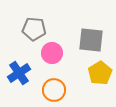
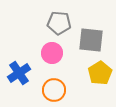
gray pentagon: moved 25 px right, 6 px up
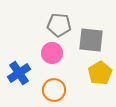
gray pentagon: moved 2 px down
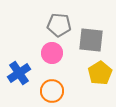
orange circle: moved 2 px left, 1 px down
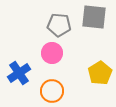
gray square: moved 3 px right, 23 px up
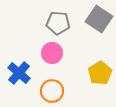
gray square: moved 5 px right, 2 px down; rotated 28 degrees clockwise
gray pentagon: moved 1 px left, 2 px up
blue cross: rotated 15 degrees counterclockwise
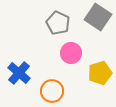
gray square: moved 1 px left, 2 px up
gray pentagon: rotated 20 degrees clockwise
pink circle: moved 19 px right
yellow pentagon: rotated 15 degrees clockwise
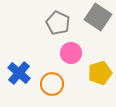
orange circle: moved 7 px up
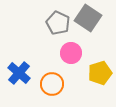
gray square: moved 10 px left, 1 px down
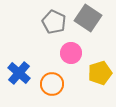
gray pentagon: moved 4 px left, 1 px up
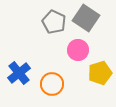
gray square: moved 2 px left
pink circle: moved 7 px right, 3 px up
blue cross: rotated 10 degrees clockwise
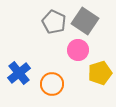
gray square: moved 1 px left, 3 px down
